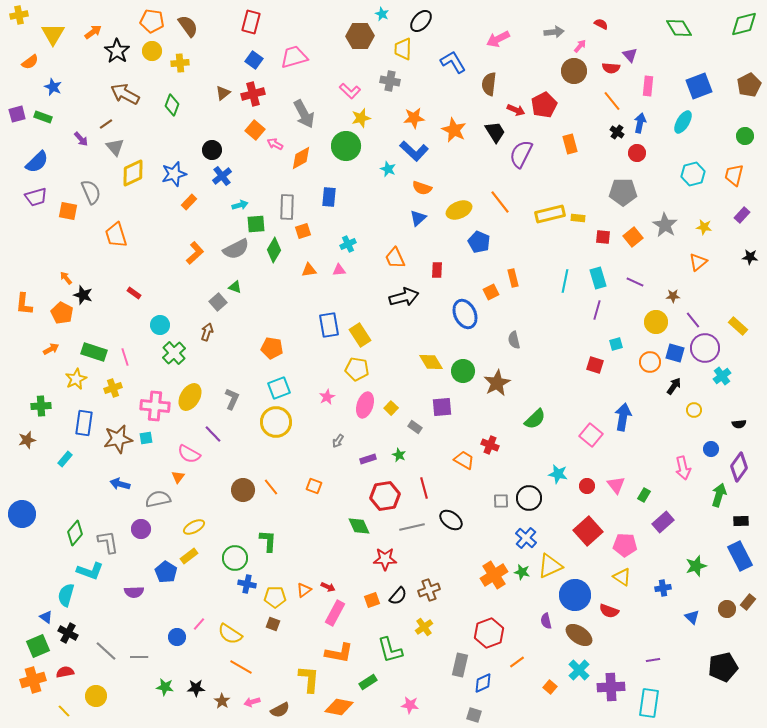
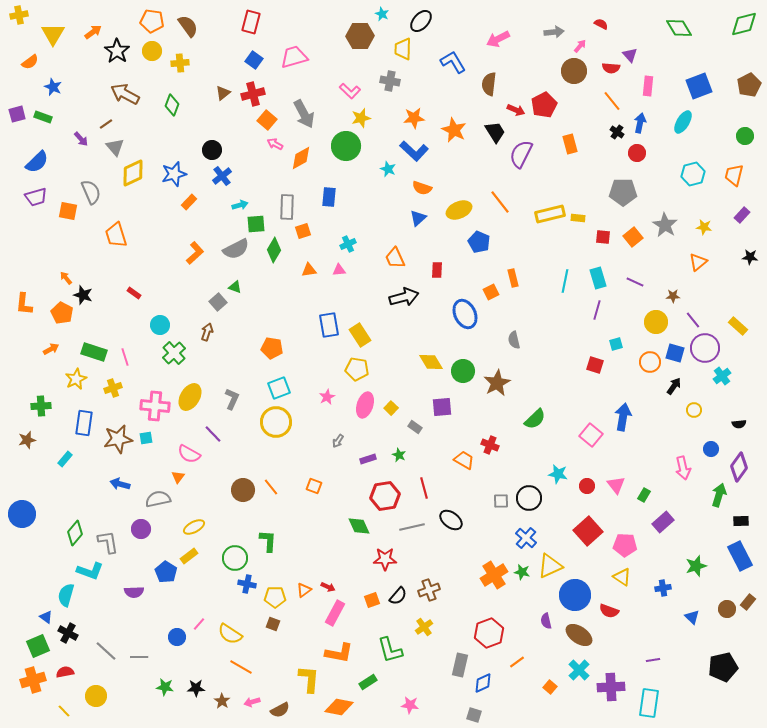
orange square at (255, 130): moved 12 px right, 10 px up
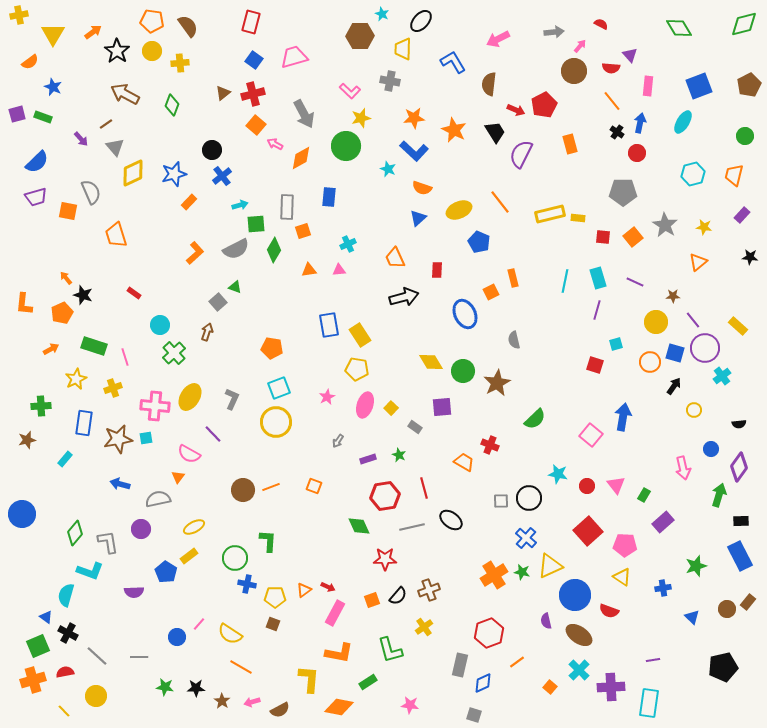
orange square at (267, 120): moved 11 px left, 5 px down
orange pentagon at (62, 313): rotated 20 degrees clockwise
green rectangle at (94, 352): moved 6 px up
orange trapezoid at (464, 460): moved 2 px down
orange line at (271, 487): rotated 72 degrees counterclockwise
gray line at (106, 651): moved 9 px left, 5 px down
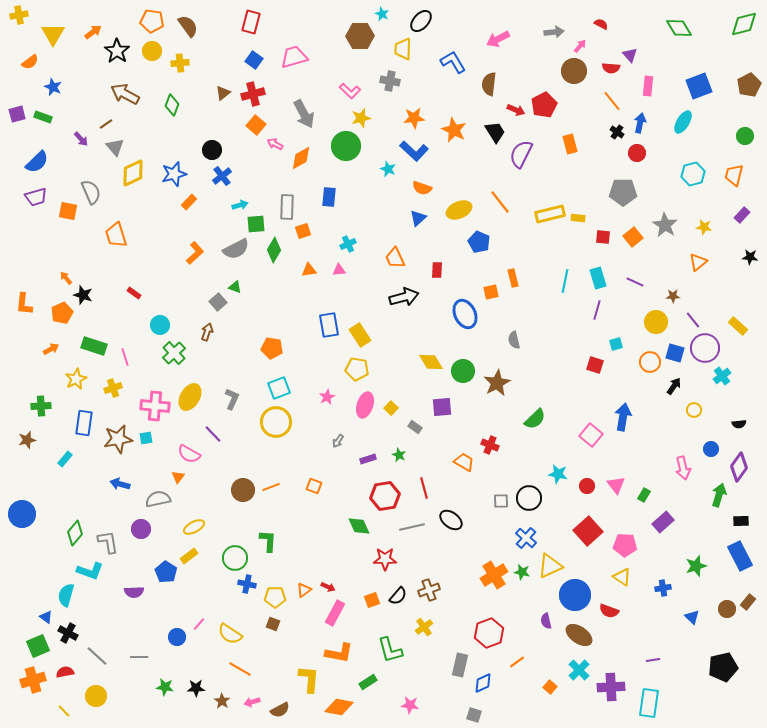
orange square at (491, 292): rotated 14 degrees clockwise
orange line at (241, 667): moved 1 px left, 2 px down
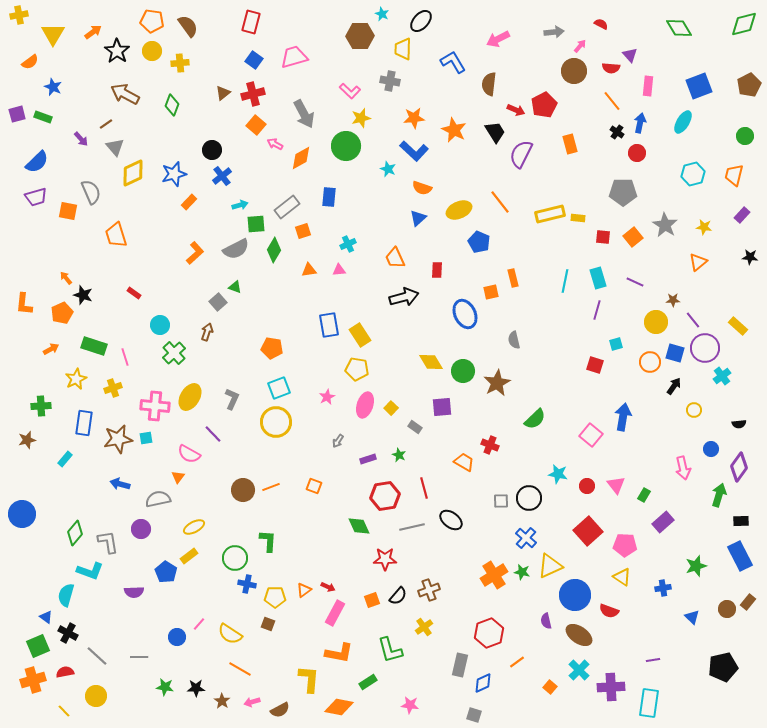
gray rectangle at (287, 207): rotated 50 degrees clockwise
brown star at (673, 296): moved 4 px down
brown square at (273, 624): moved 5 px left
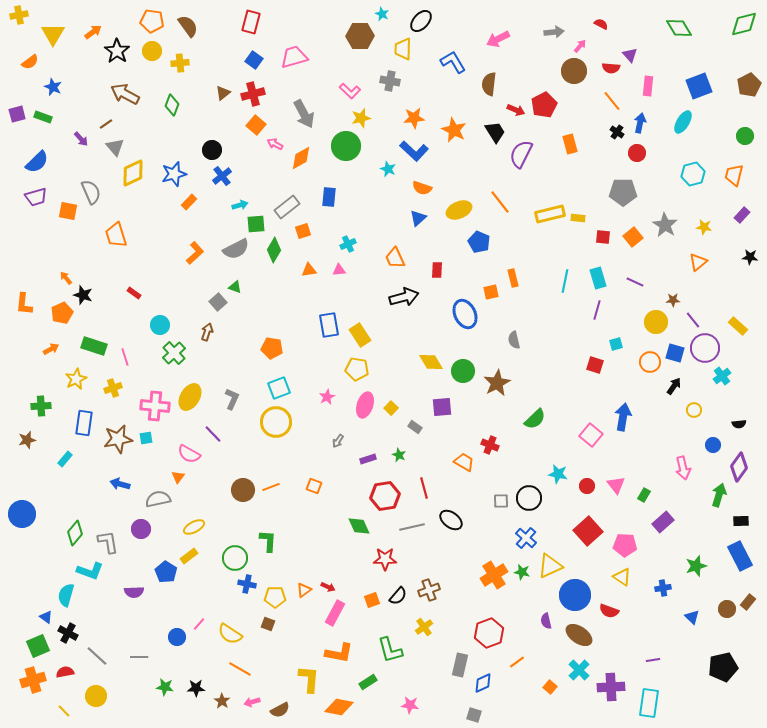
blue circle at (711, 449): moved 2 px right, 4 px up
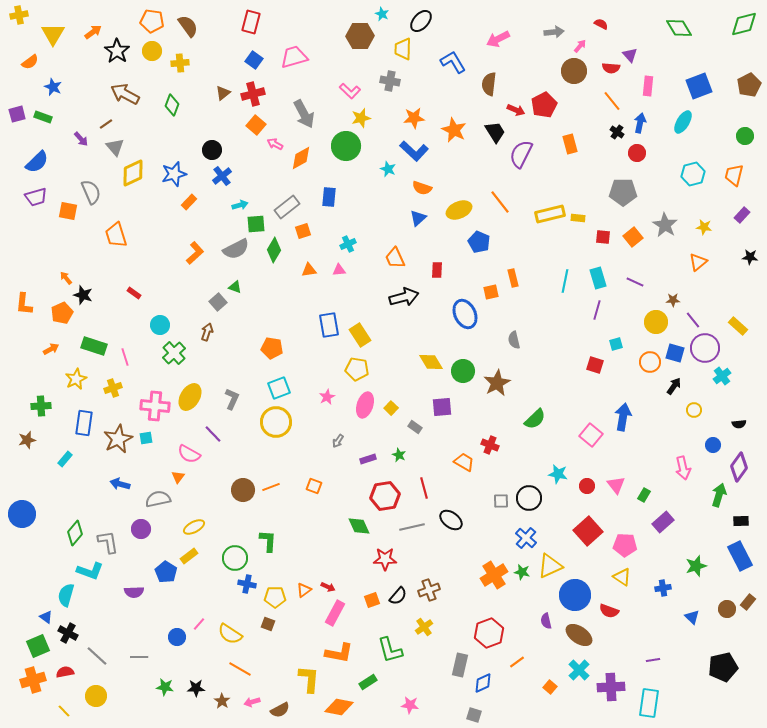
brown star at (118, 439): rotated 16 degrees counterclockwise
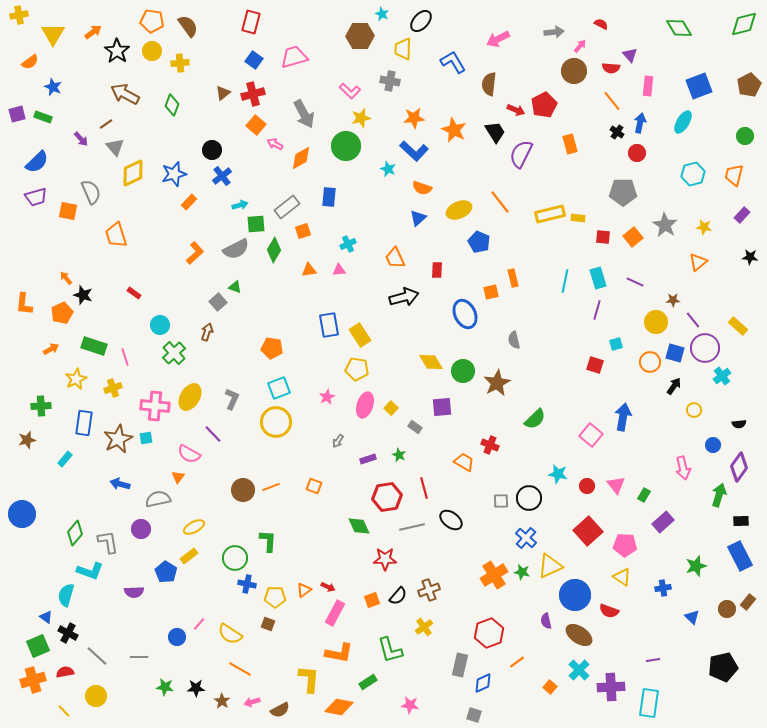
red hexagon at (385, 496): moved 2 px right, 1 px down
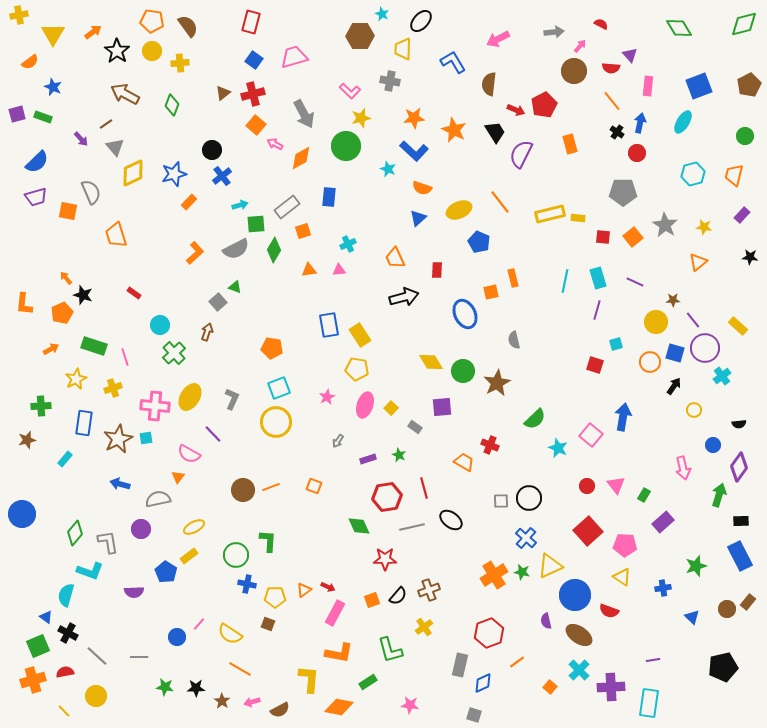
cyan star at (558, 474): moved 26 px up; rotated 12 degrees clockwise
green circle at (235, 558): moved 1 px right, 3 px up
